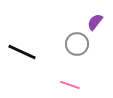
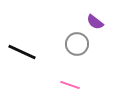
purple semicircle: rotated 90 degrees counterclockwise
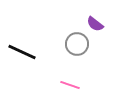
purple semicircle: moved 2 px down
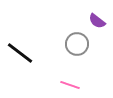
purple semicircle: moved 2 px right, 3 px up
black line: moved 2 px left, 1 px down; rotated 12 degrees clockwise
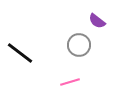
gray circle: moved 2 px right, 1 px down
pink line: moved 3 px up; rotated 36 degrees counterclockwise
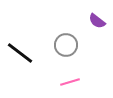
gray circle: moved 13 px left
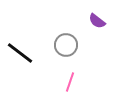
pink line: rotated 54 degrees counterclockwise
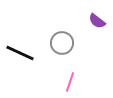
gray circle: moved 4 px left, 2 px up
black line: rotated 12 degrees counterclockwise
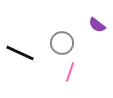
purple semicircle: moved 4 px down
pink line: moved 10 px up
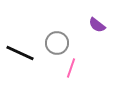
gray circle: moved 5 px left
pink line: moved 1 px right, 4 px up
